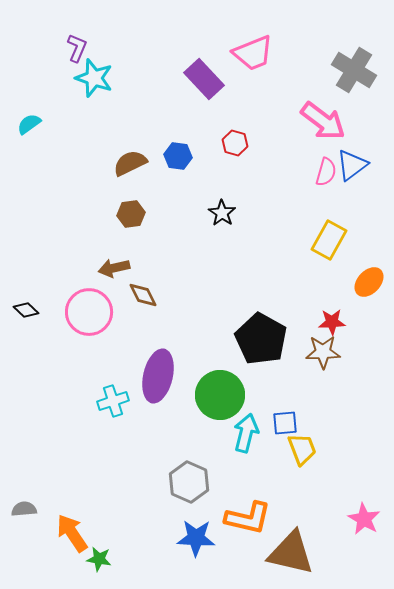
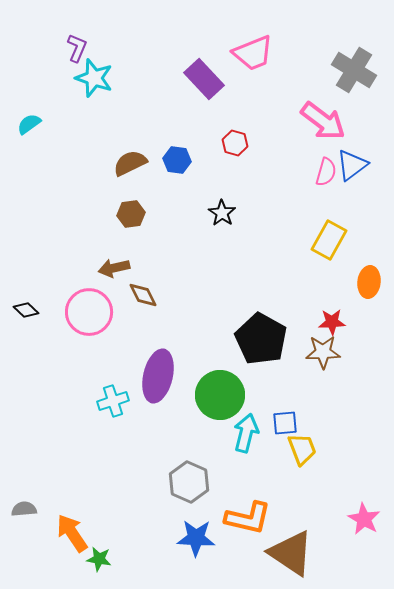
blue hexagon: moved 1 px left, 4 px down
orange ellipse: rotated 36 degrees counterclockwise
brown triangle: rotated 21 degrees clockwise
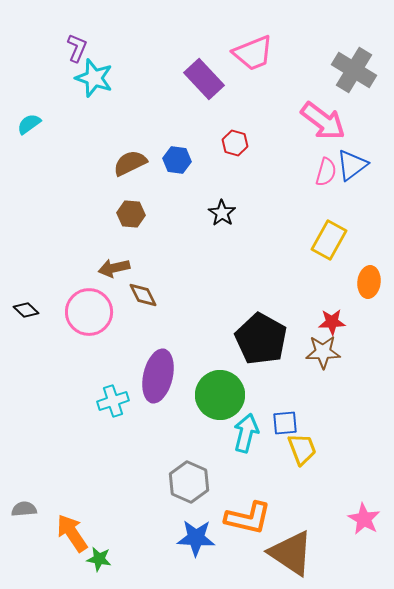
brown hexagon: rotated 12 degrees clockwise
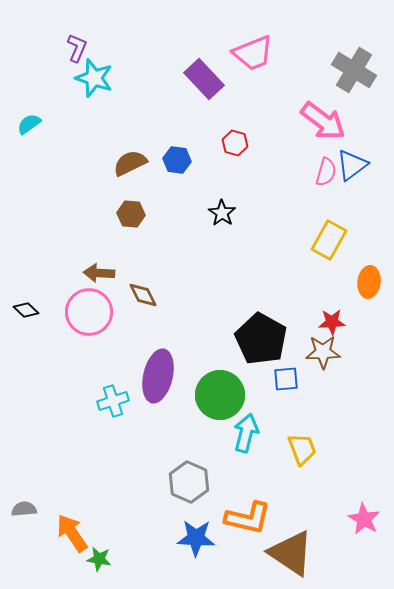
brown arrow: moved 15 px left, 5 px down; rotated 16 degrees clockwise
blue square: moved 1 px right, 44 px up
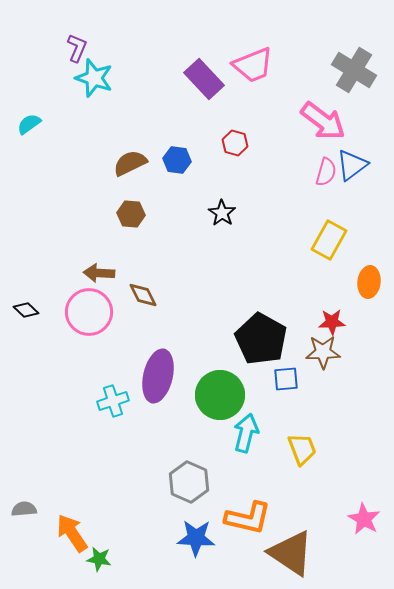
pink trapezoid: moved 12 px down
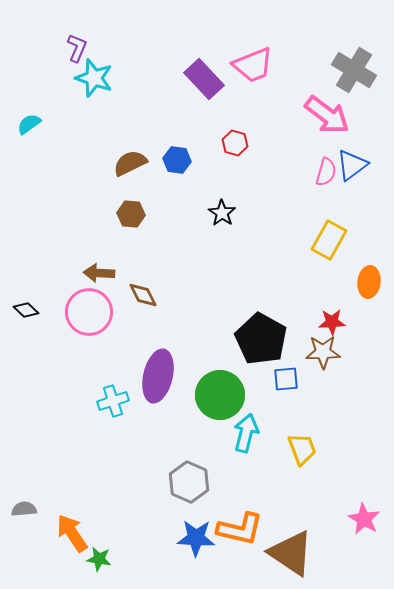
pink arrow: moved 4 px right, 6 px up
orange L-shape: moved 8 px left, 11 px down
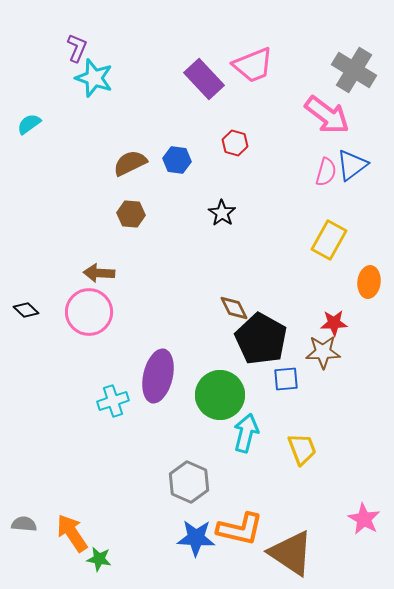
brown diamond: moved 91 px right, 13 px down
red star: moved 2 px right, 1 px down
gray semicircle: moved 15 px down; rotated 10 degrees clockwise
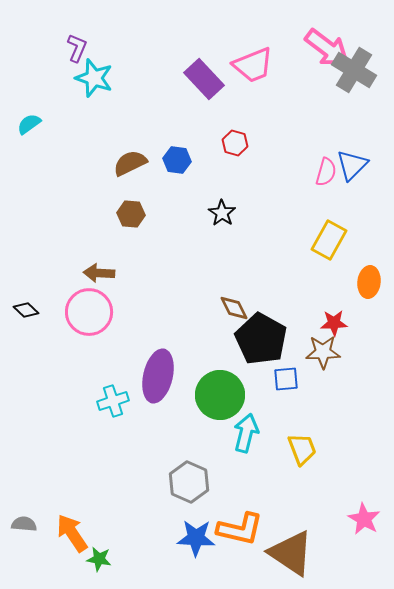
pink arrow: moved 67 px up
blue triangle: rotated 8 degrees counterclockwise
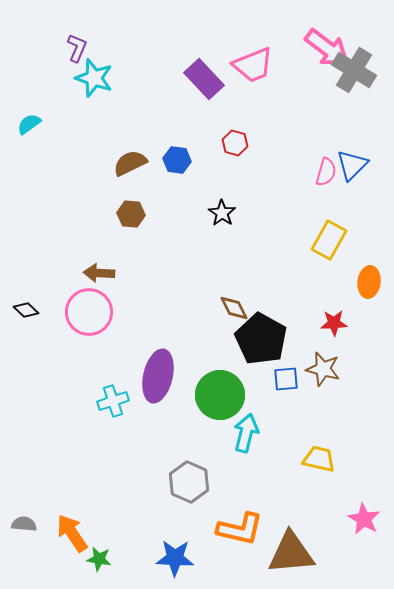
brown star: moved 17 px down; rotated 16 degrees clockwise
yellow trapezoid: moved 17 px right, 10 px down; rotated 56 degrees counterclockwise
blue star: moved 21 px left, 20 px down
brown triangle: rotated 39 degrees counterclockwise
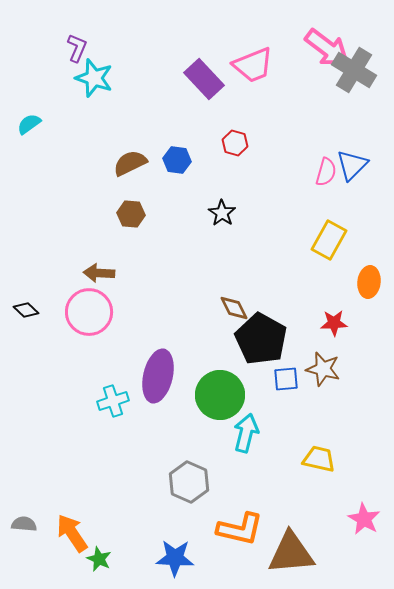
green star: rotated 15 degrees clockwise
